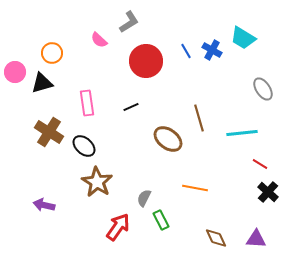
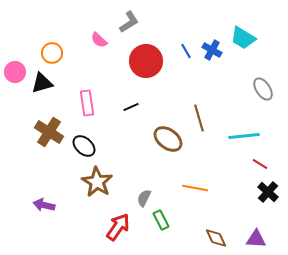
cyan line: moved 2 px right, 3 px down
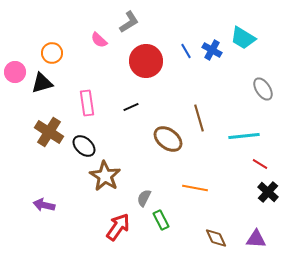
brown star: moved 8 px right, 6 px up
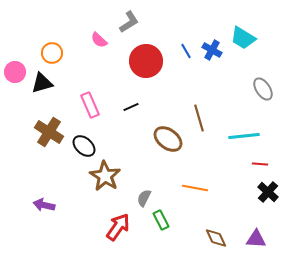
pink rectangle: moved 3 px right, 2 px down; rotated 15 degrees counterclockwise
red line: rotated 28 degrees counterclockwise
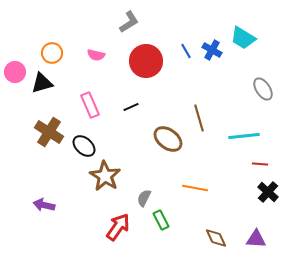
pink semicircle: moved 3 px left, 15 px down; rotated 30 degrees counterclockwise
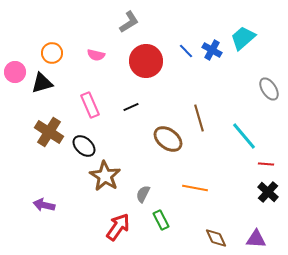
cyan trapezoid: rotated 108 degrees clockwise
blue line: rotated 14 degrees counterclockwise
gray ellipse: moved 6 px right
cyan line: rotated 56 degrees clockwise
red line: moved 6 px right
gray semicircle: moved 1 px left, 4 px up
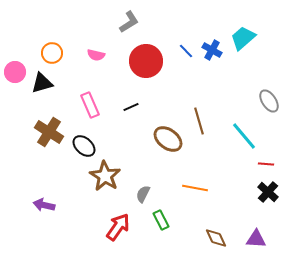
gray ellipse: moved 12 px down
brown line: moved 3 px down
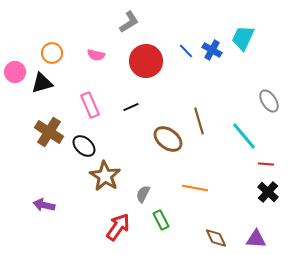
cyan trapezoid: rotated 24 degrees counterclockwise
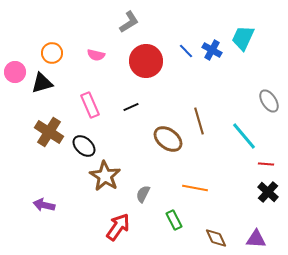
green rectangle: moved 13 px right
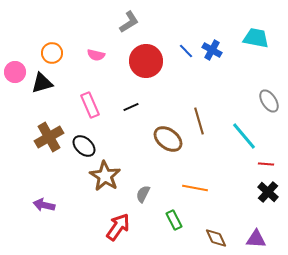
cyan trapezoid: moved 13 px right; rotated 76 degrees clockwise
brown cross: moved 5 px down; rotated 28 degrees clockwise
